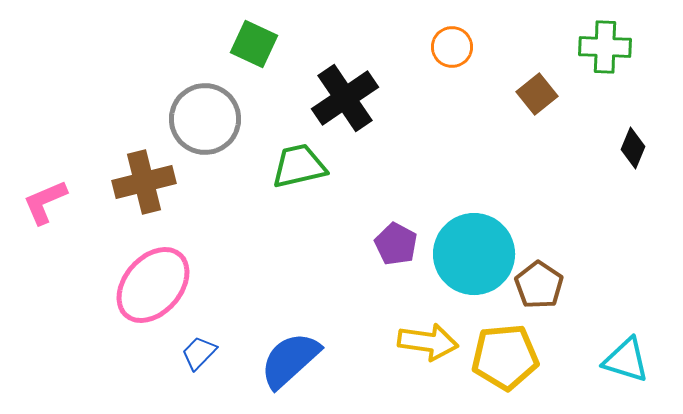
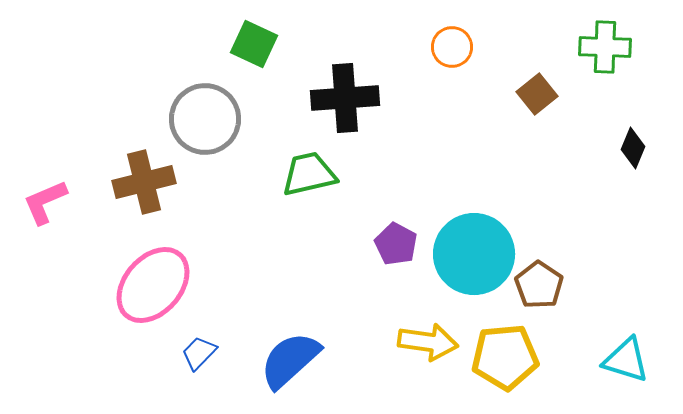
black cross: rotated 30 degrees clockwise
green trapezoid: moved 10 px right, 8 px down
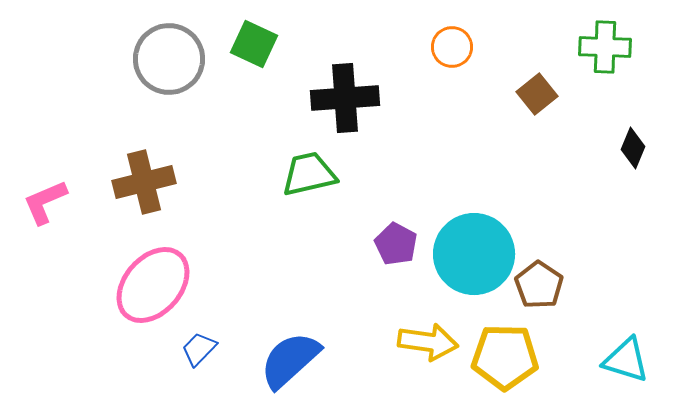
gray circle: moved 36 px left, 60 px up
blue trapezoid: moved 4 px up
yellow pentagon: rotated 6 degrees clockwise
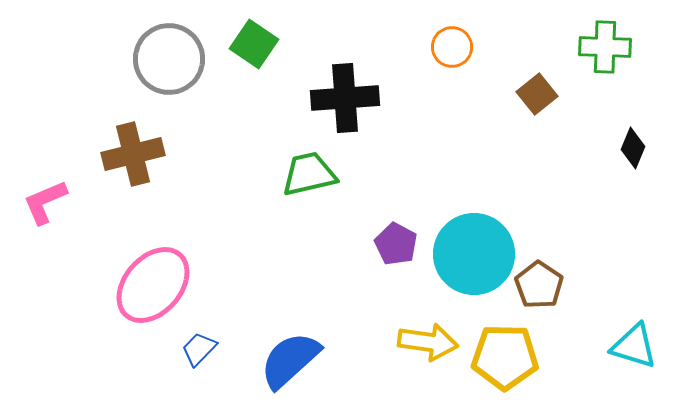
green square: rotated 9 degrees clockwise
brown cross: moved 11 px left, 28 px up
cyan triangle: moved 8 px right, 14 px up
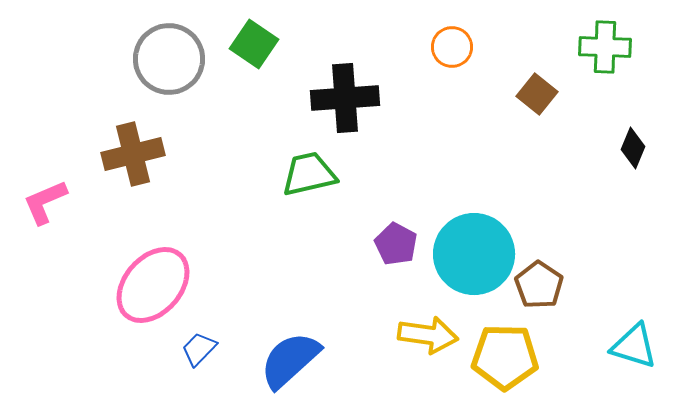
brown square: rotated 12 degrees counterclockwise
yellow arrow: moved 7 px up
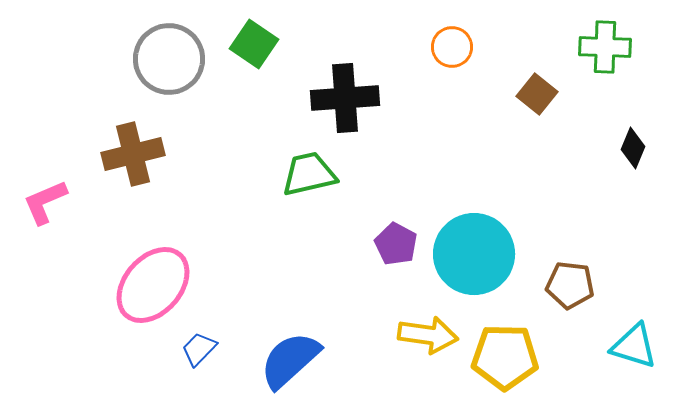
brown pentagon: moved 31 px right; rotated 27 degrees counterclockwise
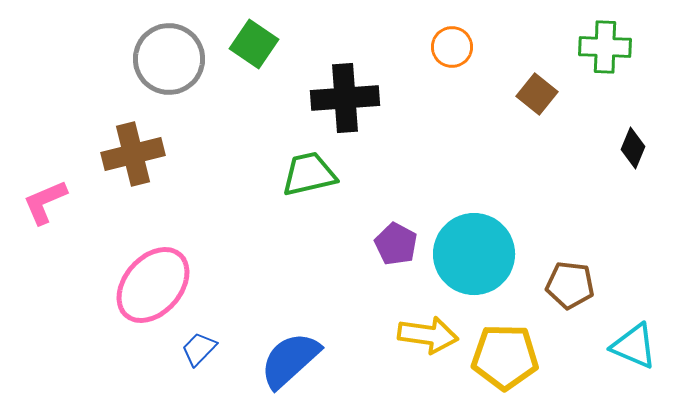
cyan triangle: rotated 6 degrees clockwise
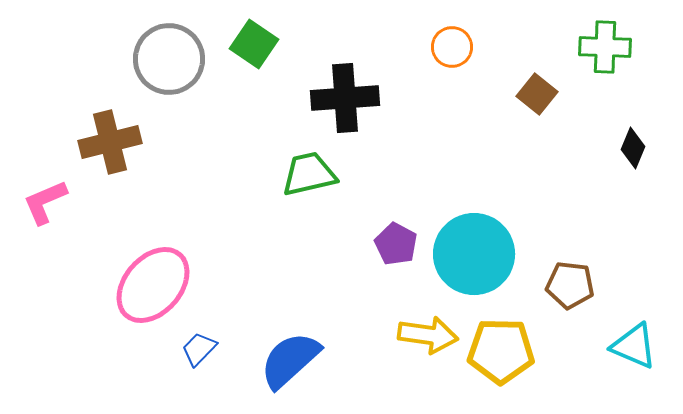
brown cross: moved 23 px left, 12 px up
yellow pentagon: moved 4 px left, 6 px up
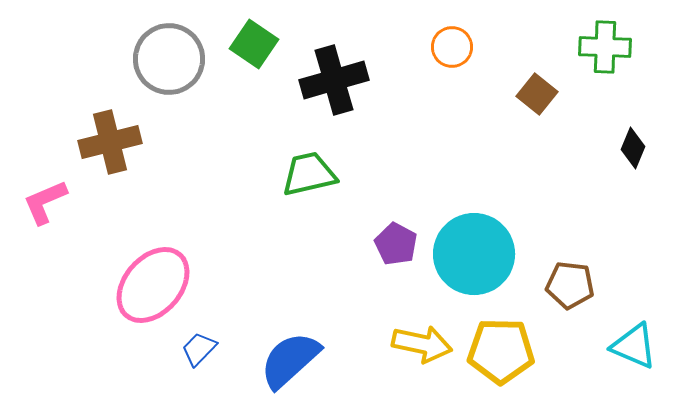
black cross: moved 11 px left, 18 px up; rotated 12 degrees counterclockwise
yellow arrow: moved 6 px left, 9 px down; rotated 4 degrees clockwise
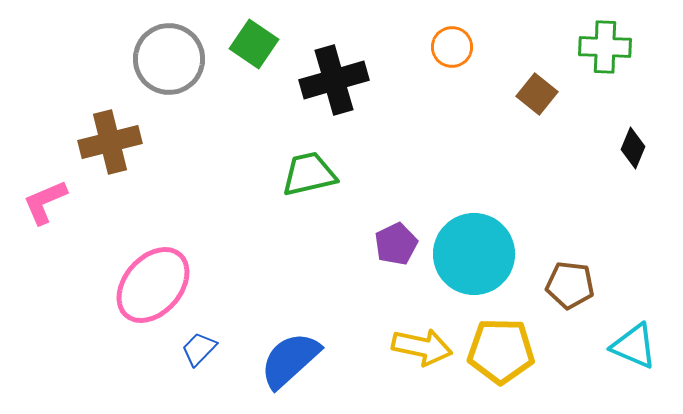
purple pentagon: rotated 18 degrees clockwise
yellow arrow: moved 3 px down
